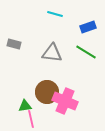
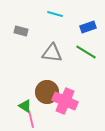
gray rectangle: moved 7 px right, 13 px up
green triangle: rotated 40 degrees clockwise
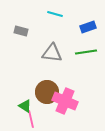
green line: rotated 40 degrees counterclockwise
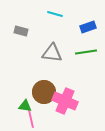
brown circle: moved 3 px left
green triangle: rotated 24 degrees counterclockwise
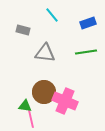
cyan line: moved 3 px left, 1 px down; rotated 35 degrees clockwise
blue rectangle: moved 4 px up
gray rectangle: moved 2 px right, 1 px up
gray triangle: moved 7 px left
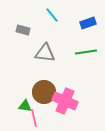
pink line: moved 3 px right, 1 px up
